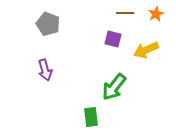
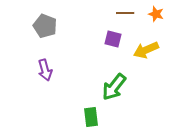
orange star: rotated 28 degrees counterclockwise
gray pentagon: moved 3 px left, 2 px down
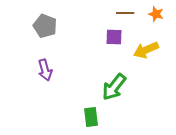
purple square: moved 1 px right, 2 px up; rotated 12 degrees counterclockwise
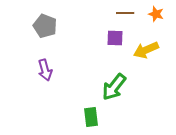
purple square: moved 1 px right, 1 px down
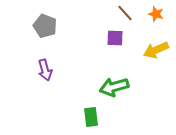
brown line: rotated 48 degrees clockwise
yellow arrow: moved 10 px right
green arrow: rotated 36 degrees clockwise
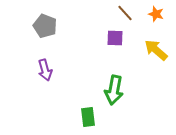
yellow arrow: rotated 65 degrees clockwise
green arrow: moved 3 px down; rotated 64 degrees counterclockwise
green rectangle: moved 3 px left
